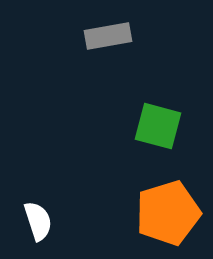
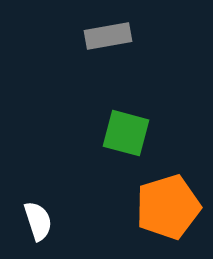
green square: moved 32 px left, 7 px down
orange pentagon: moved 6 px up
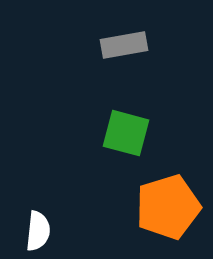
gray rectangle: moved 16 px right, 9 px down
white semicircle: moved 10 px down; rotated 24 degrees clockwise
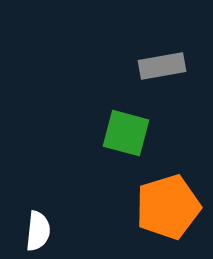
gray rectangle: moved 38 px right, 21 px down
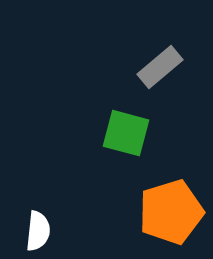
gray rectangle: moved 2 px left, 1 px down; rotated 30 degrees counterclockwise
orange pentagon: moved 3 px right, 5 px down
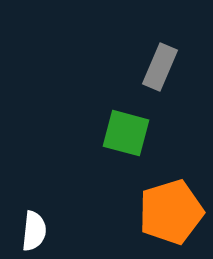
gray rectangle: rotated 27 degrees counterclockwise
white semicircle: moved 4 px left
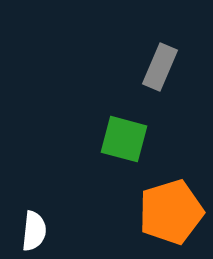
green square: moved 2 px left, 6 px down
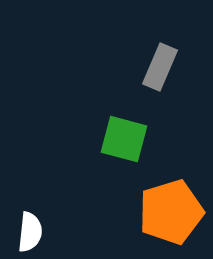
white semicircle: moved 4 px left, 1 px down
